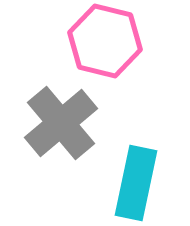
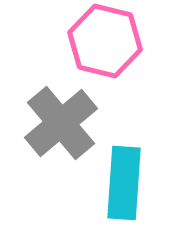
cyan rectangle: moved 12 px left; rotated 8 degrees counterclockwise
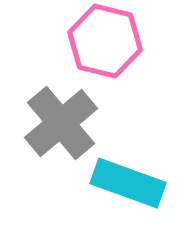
cyan rectangle: moved 4 px right; rotated 74 degrees counterclockwise
